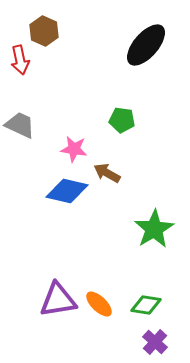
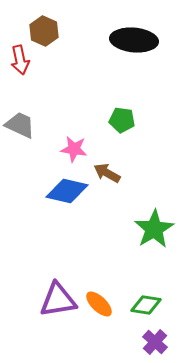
black ellipse: moved 12 px left, 5 px up; rotated 54 degrees clockwise
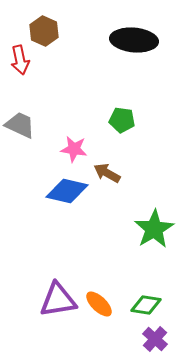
purple cross: moved 3 px up
